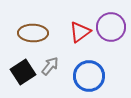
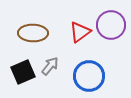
purple circle: moved 2 px up
black square: rotated 10 degrees clockwise
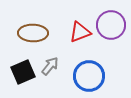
red triangle: rotated 15 degrees clockwise
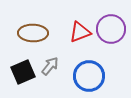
purple circle: moved 4 px down
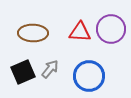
red triangle: rotated 25 degrees clockwise
gray arrow: moved 3 px down
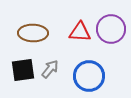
black square: moved 2 px up; rotated 15 degrees clockwise
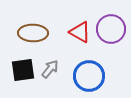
red triangle: rotated 25 degrees clockwise
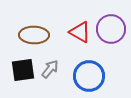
brown ellipse: moved 1 px right, 2 px down
